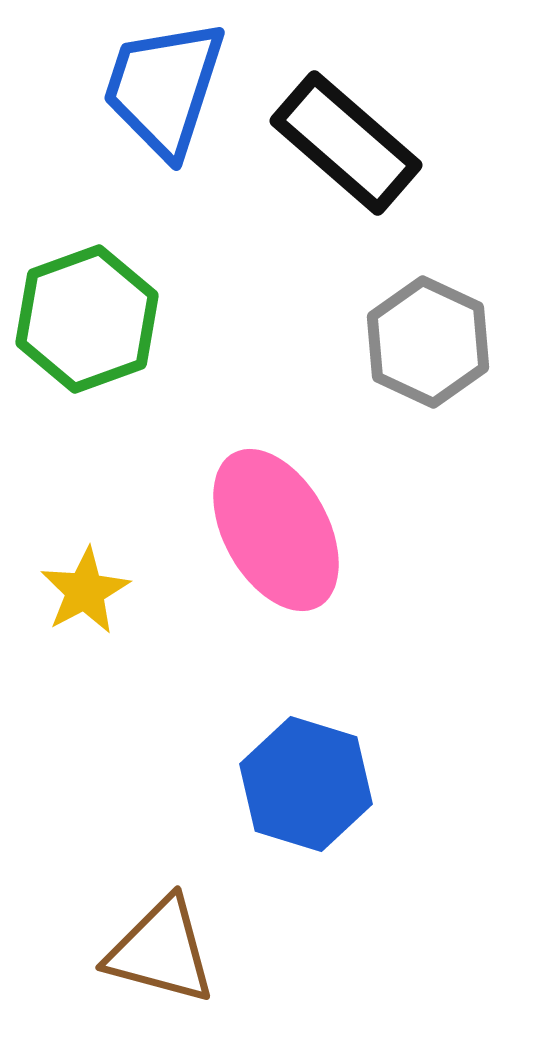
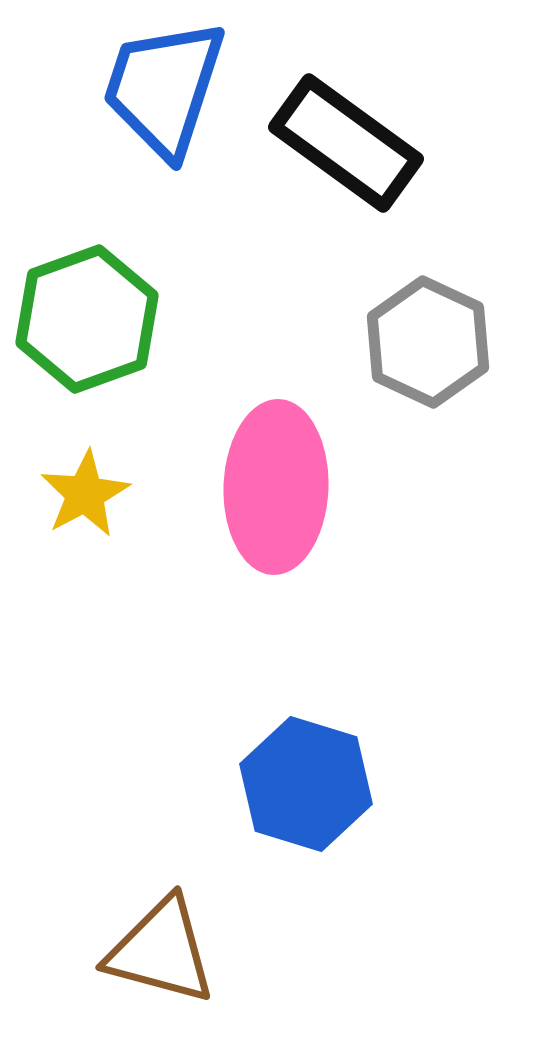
black rectangle: rotated 5 degrees counterclockwise
pink ellipse: moved 43 px up; rotated 31 degrees clockwise
yellow star: moved 97 px up
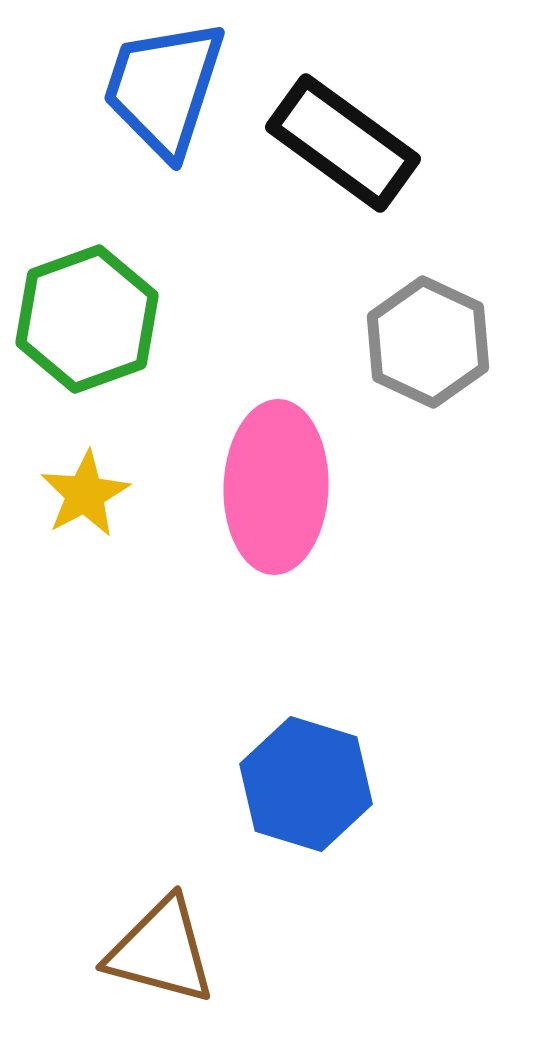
black rectangle: moved 3 px left
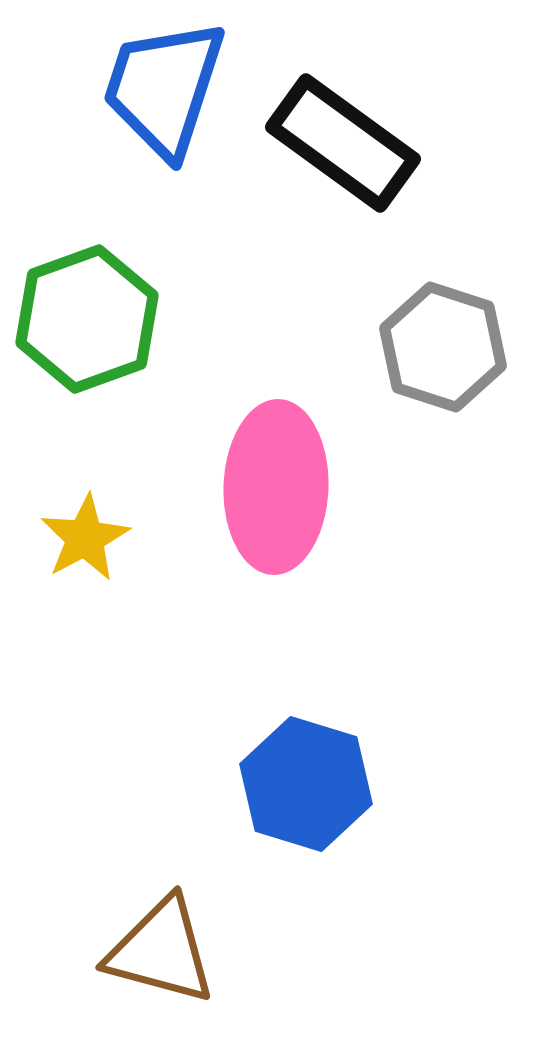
gray hexagon: moved 15 px right, 5 px down; rotated 7 degrees counterclockwise
yellow star: moved 44 px down
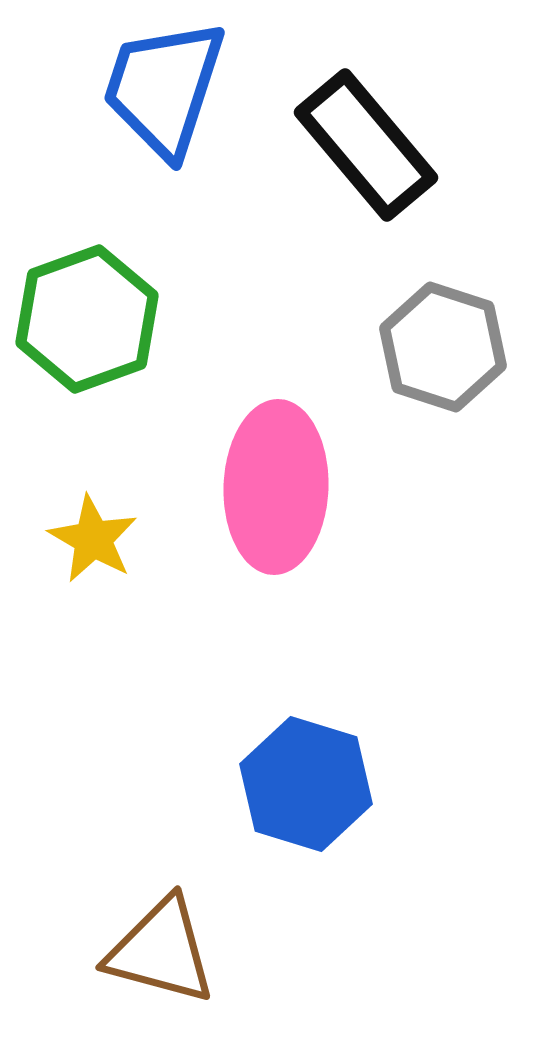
black rectangle: moved 23 px right, 2 px down; rotated 14 degrees clockwise
yellow star: moved 8 px right, 1 px down; rotated 14 degrees counterclockwise
